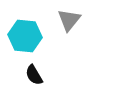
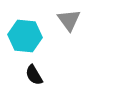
gray triangle: rotated 15 degrees counterclockwise
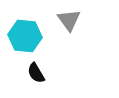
black semicircle: moved 2 px right, 2 px up
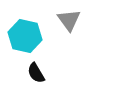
cyan hexagon: rotated 8 degrees clockwise
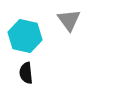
black semicircle: moved 10 px left; rotated 25 degrees clockwise
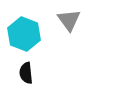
cyan hexagon: moved 1 px left, 2 px up; rotated 8 degrees clockwise
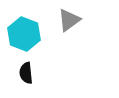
gray triangle: rotated 30 degrees clockwise
